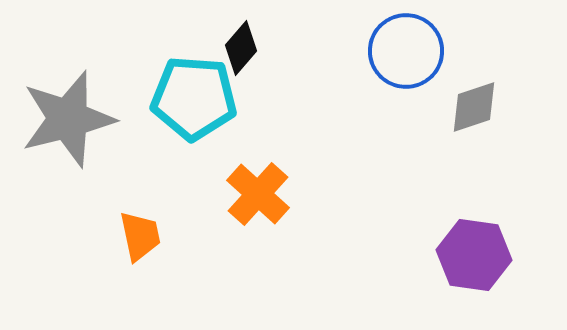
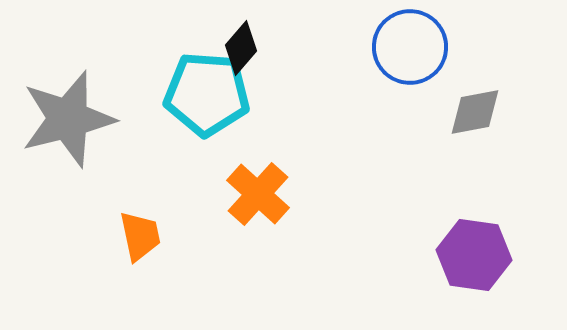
blue circle: moved 4 px right, 4 px up
cyan pentagon: moved 13 px right, 4 px up
gray diamond: moved 1 px right, 5 px down; rotated 8 degrees clockwise
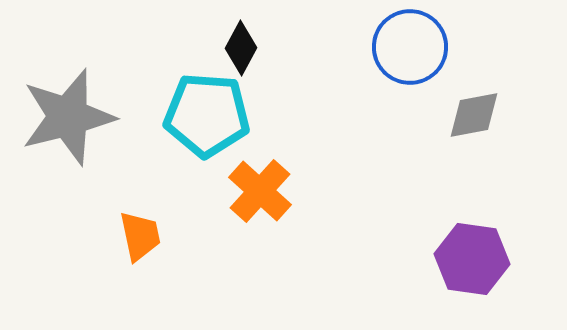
black diamond: rotated 12 degrees counterclockwise
cyan pentagon: moved 21 px down
gray diamond: moved 1 px left, 3 px down
gray star: moved 2 px up
orange cross: moved 2 px right, 3 px up
purple hexagon: moved 2 px left, 4 px down
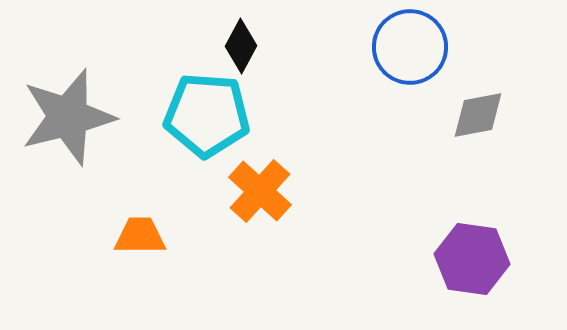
black diamond: moved 2 px up
gray diamond: moved 4 px right
orange trapezoid: rotated 78 degrees counterclockwise
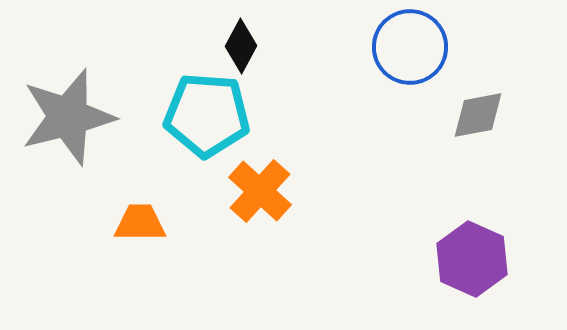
orange trapezoid: moved 13 px up
purple hexagon: rotated 16 degrees clockwise
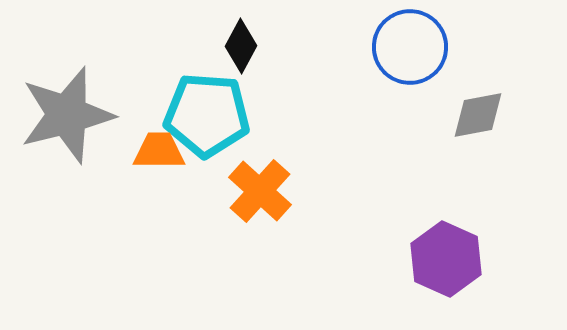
gray star: moved 1 px left, 2 px up
orange trapezoid: moved 19 px right, 72 px up
purple hexagon: moved 26 px left
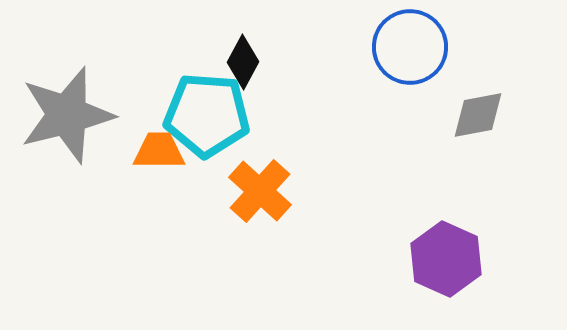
black diamond: moved 2 px right, 16 px down
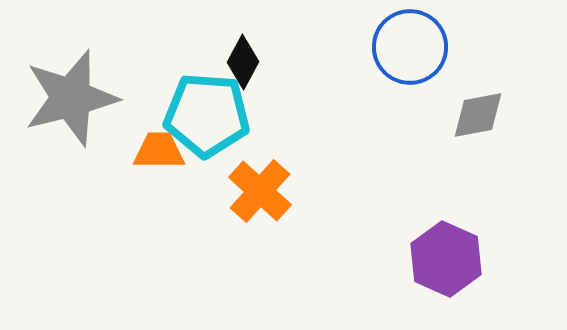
gray star: moved 4 px right, 17 px up
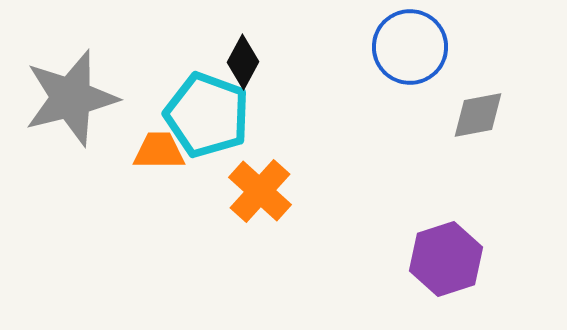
cyan pentagon: rotated 16 degrees clockwise
purple hexagon: rotated 18 degrees clockwise
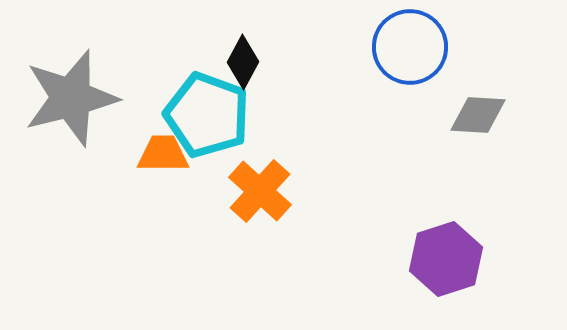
gray diamond: rotated 14 degrees clockwise
orange trapezoid: moved 4 px right, 3 px down
